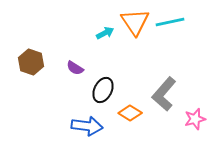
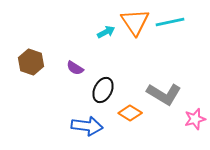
cyan arrow: moved 1 px right, 1 px up
gray L-shape: rotated 100 degrees counterclockwise
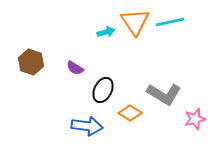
cyan arrow: rotated 12 degrees clockwise
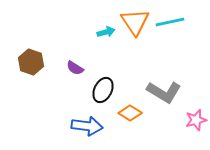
gray L-shape: moved 2 px up
pink star: moved 1 px right, 1 px down
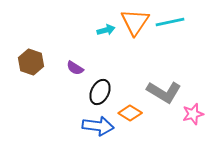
orange triangle: rotated 8 degrees clockwise
cyan arrow: moved 2 px up
black ellipse: moved 3 px left, 2 px down
pink star: moved 3 px left, 6 px up
blue arrow: moved 11 px right
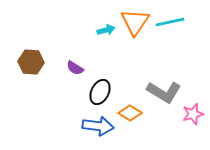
brown hexagon: rotated 15 degrees counterclockwise
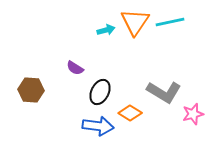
brown hexagon: moved 28 px down
